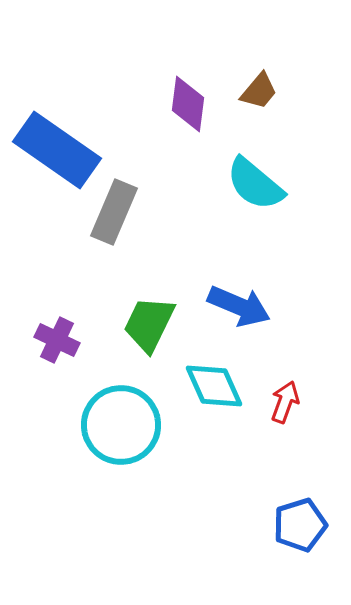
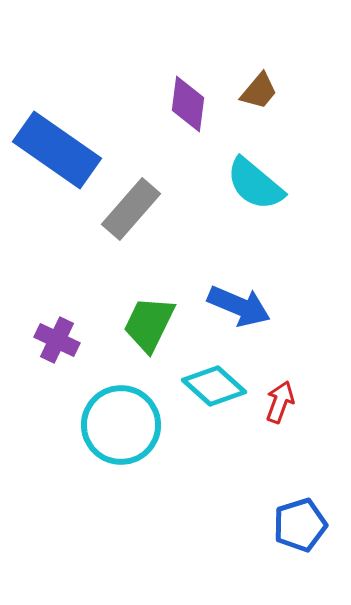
gray rectangle: moved 17 px right, 3 px up; rotated 18 degrees clockwise
cyan diamond: rotated 24 degrees counterclockwise
red arrow: moved 5 px left
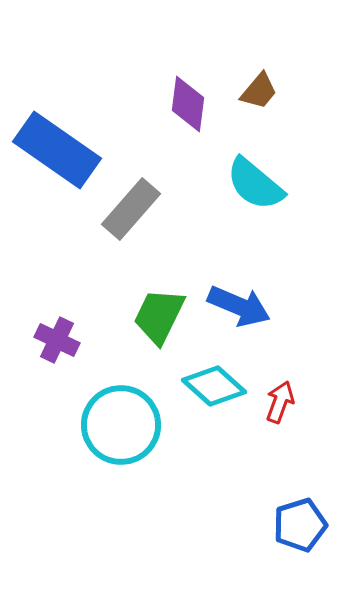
green trapezoid: moved 10 px right, 8 px up
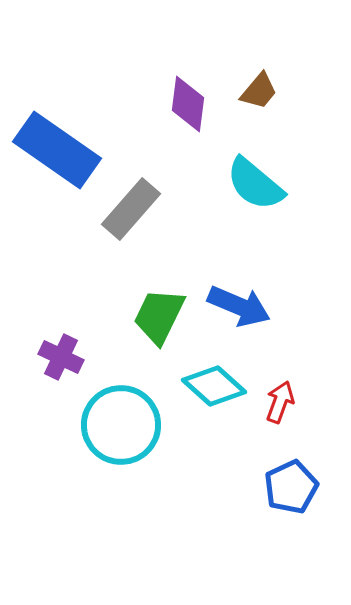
purple cross: moved 4 px right, 17 px down
blue pentagon: moved 9 px left, 38 px up; rotated 8 degrees counterclockwise
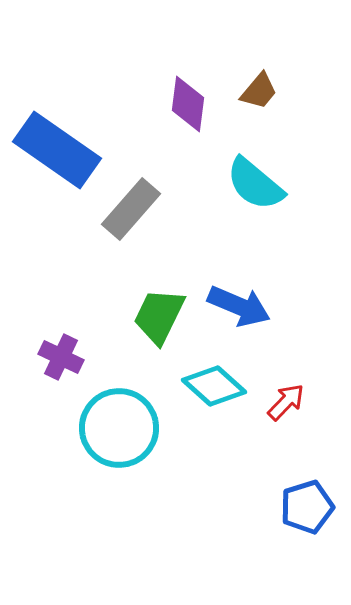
red arrow: moved 6 px right; rotated 24 degrees clockwise
cyan circle: moved 2 px left, 3 px down
blue pentagon: moved 16 px right, 20 px down; rotated 8 degrees clockwise
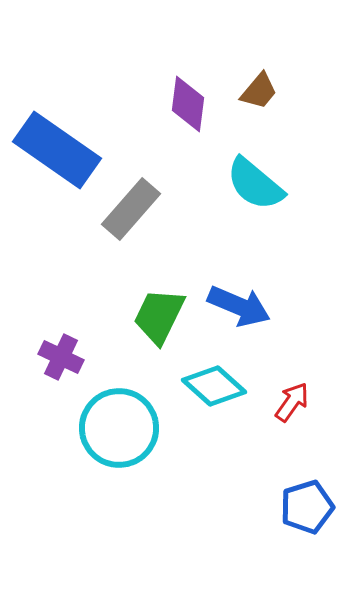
red arrow: moved 6 px right; rotated 9 degrees counterclockwise
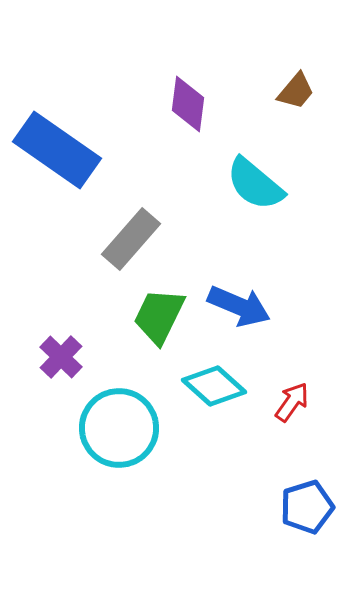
brown trapezoid: moved 37 px right
gray rectangle: moved 30 px down
purple cross: rotated 18 degrees clockwise
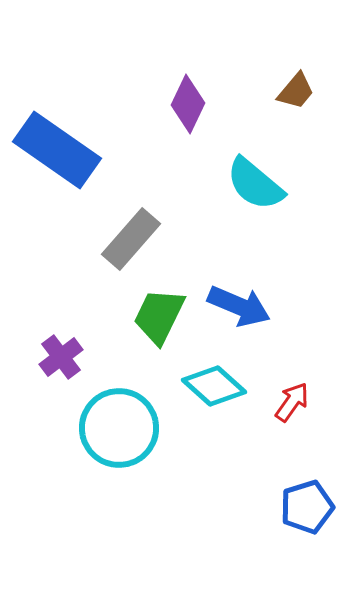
purple diamond: rotated 18 degrees clockwise
purple cross: rotated 9 degrees clockwise
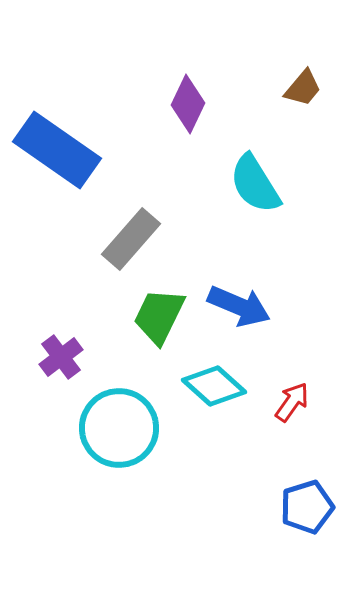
brown trapezoid: moved 7 px right, 3 px up
cyan semicircle: rotated 18 degrees clockwise
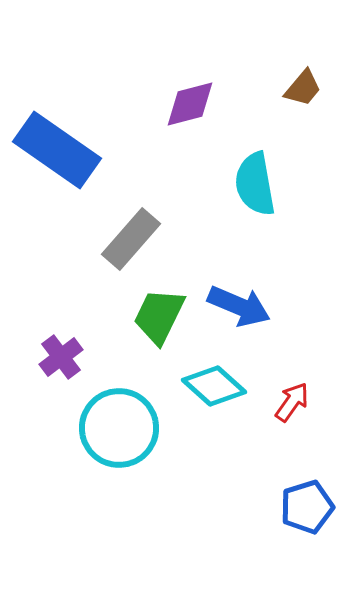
purple diamond: moved 2 px right; rotated 50 degrees clockwise
cyan semicircle: rotated 22 degrees clockwise
